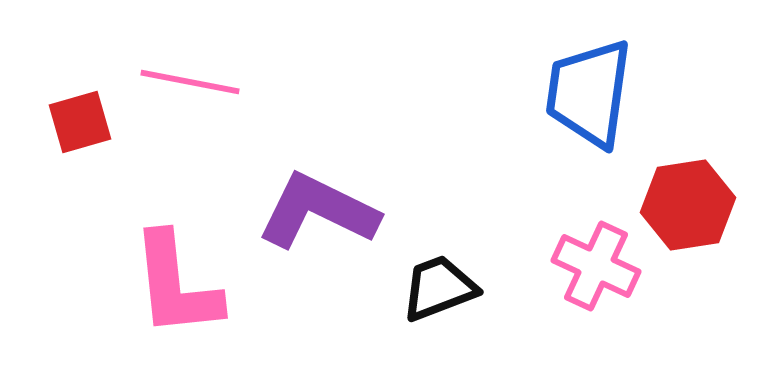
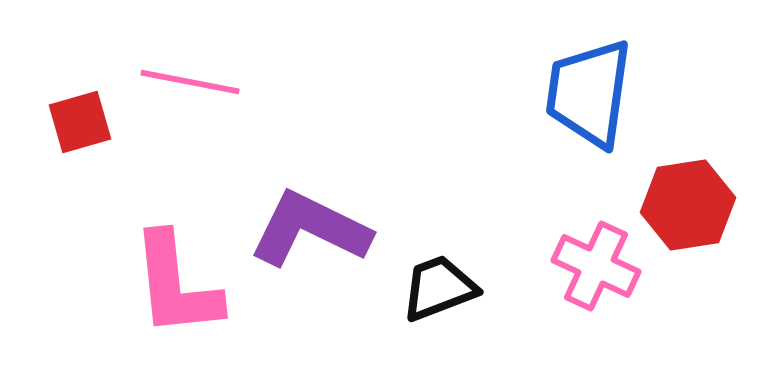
purple L-shape: moved 8 px left, 18 px down
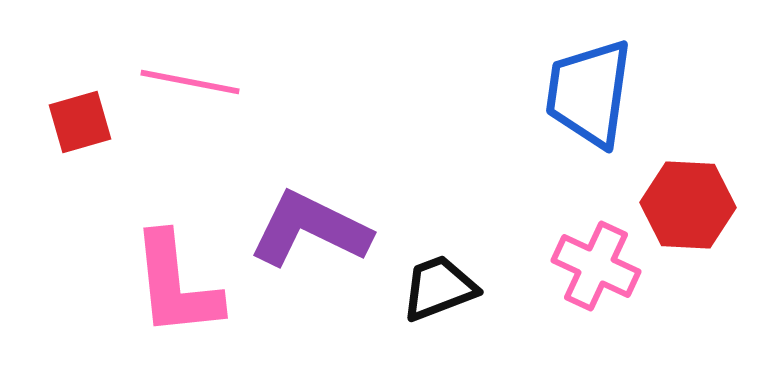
red hexagon: rotated 12 degrees clockwise
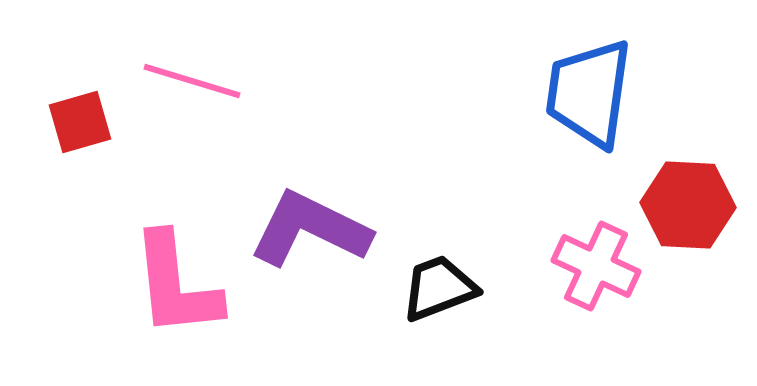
pink line: moved 2 px right, 1 px up; rotated 6 degrees clockwise
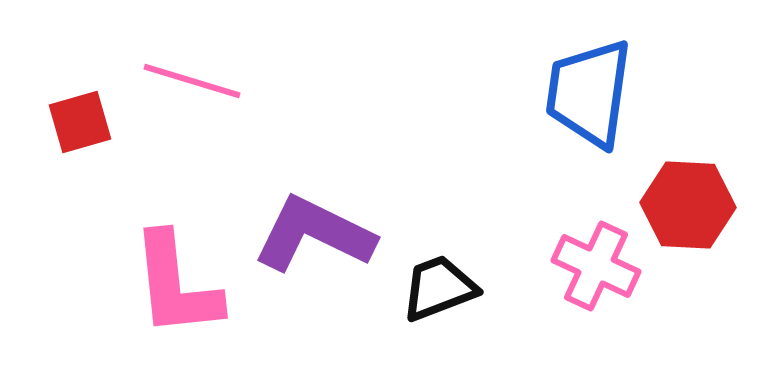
purple L-shape: moved 4 px right, 5 px down
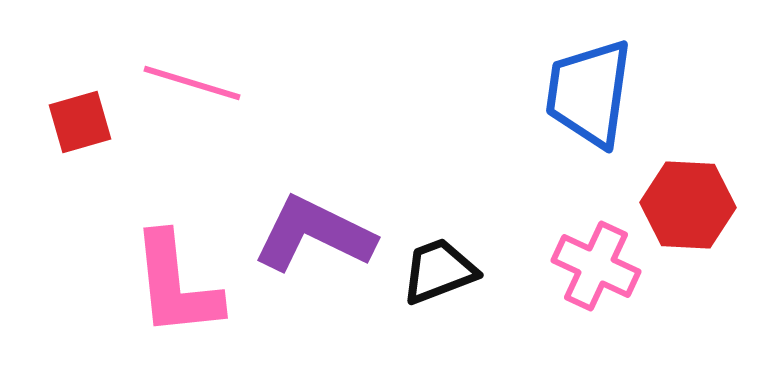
pink line: moved 2 px down
black trapezoid: moved 17 px up
